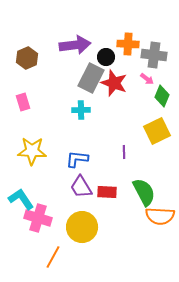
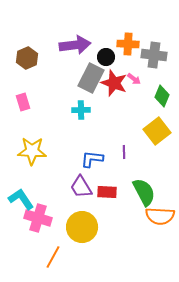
pink arrow: moved 13 px left
yellow square: rotated 12 degrees counterclockwise
blue L-shape: moved 15 px right
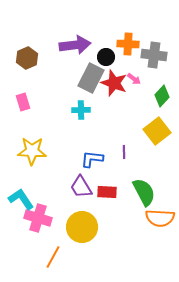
green diamond: rotated 20 degrees clockwise
orange semicircle: moved 2 px down
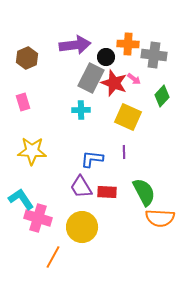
yellow square: moved 29 px left, 14 px up; rotated 28 degrees counterclockwise
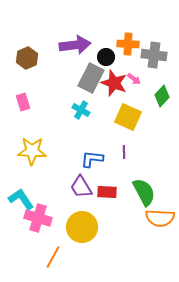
cyan cross: rotated 30 degrees clockwise
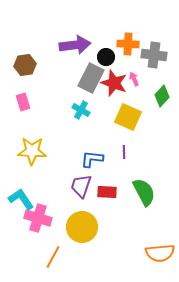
brown hexagon: moved 2 px left, 7 px down; rotated 15 degrees clockwise
pink arrow: rotated 152 degrees counterclockwise
purple trapezoid: moved 1 px up; rotated 50 degrees clockwise
orange semicircle: moved 35 px down; rotated 8 degrees counterclockwise
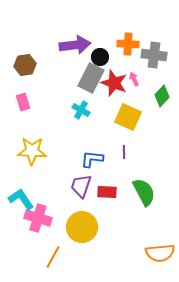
black circle: moved 6 px left
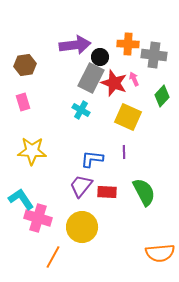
purple trapezoid: rotated 20 degrees clockwise
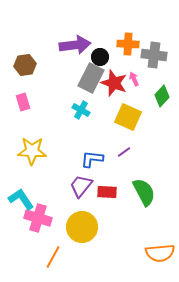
purple line: rotated 56 degrees clockwise
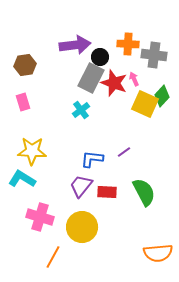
cyan cross: rotated 24 degrees clockwise
yellow square: moved 17 px right, 13 px up
cyan L-shape: moved 1 px right, 20 px up; rotated 24 degrees counterclockwise
pink cross: moved 2 px right, 1 px up
orange semicircle: moved 2 px left
